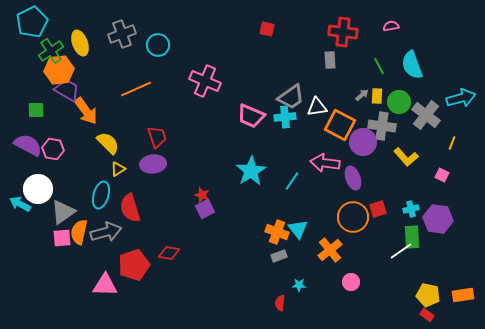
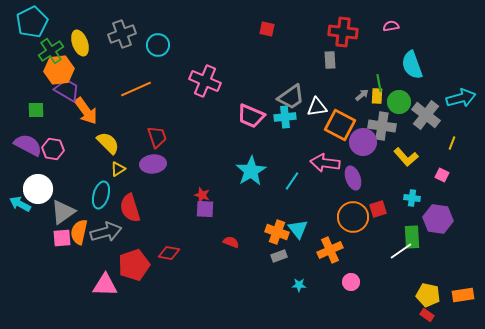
green line at (379, 66): moved 17 px down; rotated 18 degrees clockwise
purple square at (205, 209): rotated 30 degrees clockwise
cyan cross at (411, 209): moved 1 px right, 11 px up; rotated 21 degrees clockwise
orange cross at (330, 250): rotated 15 degrees clockwise
red semicircle at (280, 303): moved 49 px left, 61 px up; rotated 105 degrees clockwise
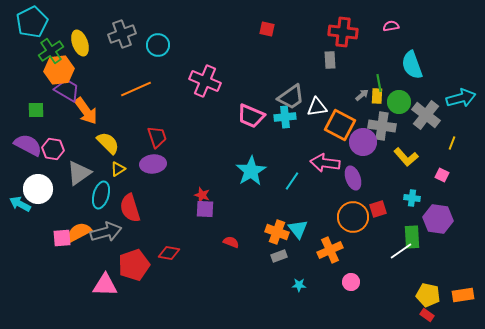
gray triangle at (63, 212): moved 16 px right, 39 px up
orange semicircle at (79, 232): rotated 50 degrees clockwise
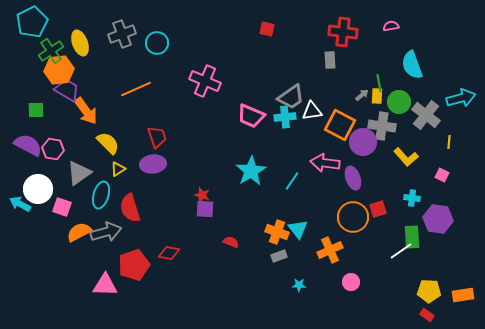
cyan circle at (158, 45): moved 1 px left, 2 px up
white triangle at (317, 107): moved 5 px left, 4 px down
yellow line at (452, 143): moved 3 px left, 1 px up; rotated 16 degrees counterclockwise
pink square at (62, 238): moved 31 px up; rotated 24 degrees clockwise
yellow pentagon at (428, 295): moved 1 px right, 4 px up; rotated 10 degrees counterclockwise
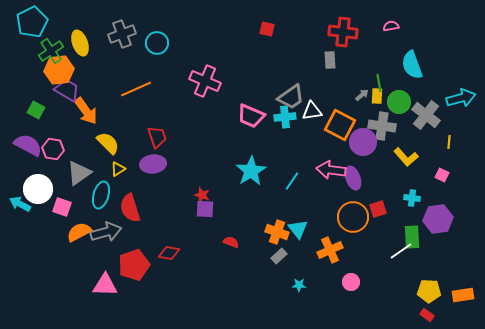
green square at (36, 110): rotated 30 degrees clockwise
pink arrow at (325, 163): moved 6 px right, 7 px down
purple hexagon at (438, 219): rotated 16 degrees counterclockwise
gray rectangle at (279, 256): rotated 21 degrees counterclockwise
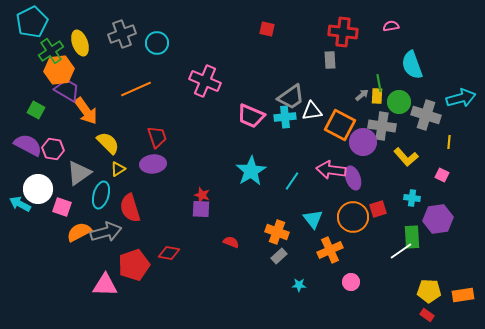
gray cross at (426, 115): rotated 20 degrees counterclockwise
purple square at (205, 209): moved 4 px left
cyan triangle at (298, 229): moved 15 px right, 10 px up
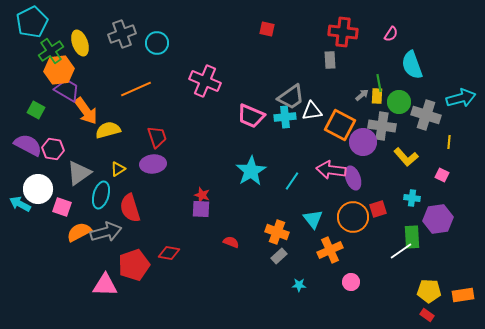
pink semicircle at (391, 26): moved 8 px down; rotated 133 degrees clockwise
yellow semicircle at (108, 143): moved 13 px up; rotated 60 degrees counterclockwise
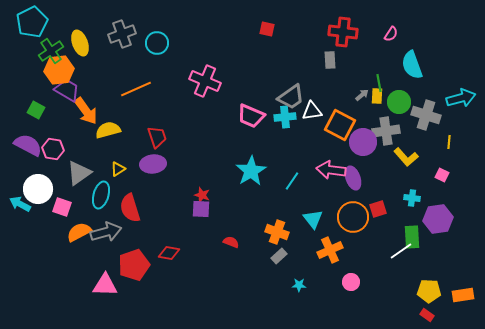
gray cross at (382, 126): moved 4 px right, 5 px down; rotated 16 degrees counterclockwise
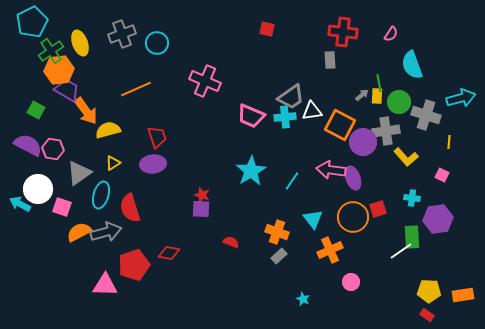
yellow triangle at (118, 169): moved 5 px left, 6 px up
cyan star at (299, 285): moved 4 px right, 14 px down; rotated 24 degrees clockwise
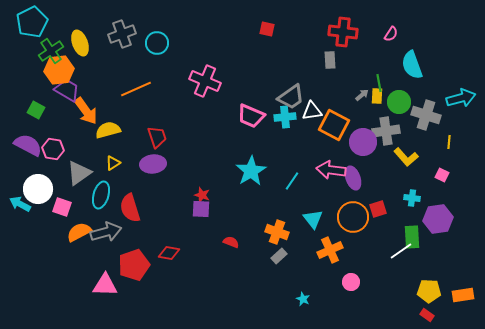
orange square at (340, 125): moved 6 px left
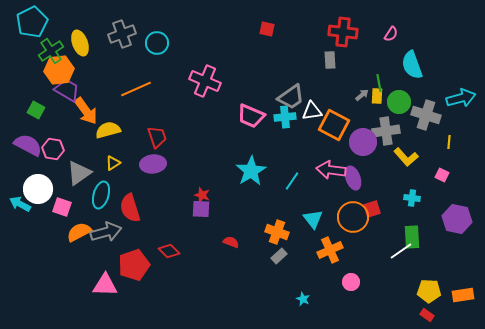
red square at (378, 209): moved 6 px left
purple hexagon at (438, 219): moved 19 px right; rotated 20 degrees clockwise
red diamond at (169, 253): moved 2 px up; rotated 35 degrees clockwise
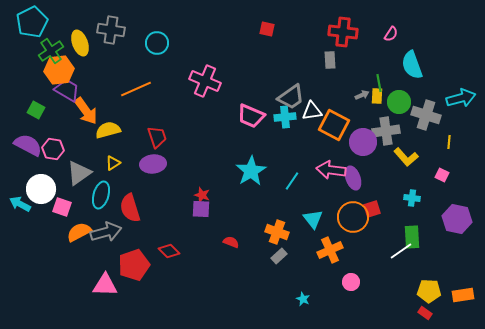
gray cross at (122, 34): moved 11 px left, 4 px up; rotated 28 degrees clockwise
gray arrow at (362, 95): rotated 16 degrees clockwise
white circle at (38, 189): moved 3 px right
red rectangle at (427, 315): moved 2 px left, 2 px up
